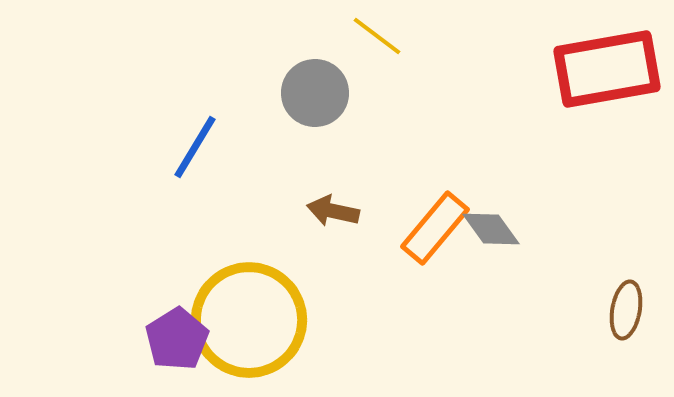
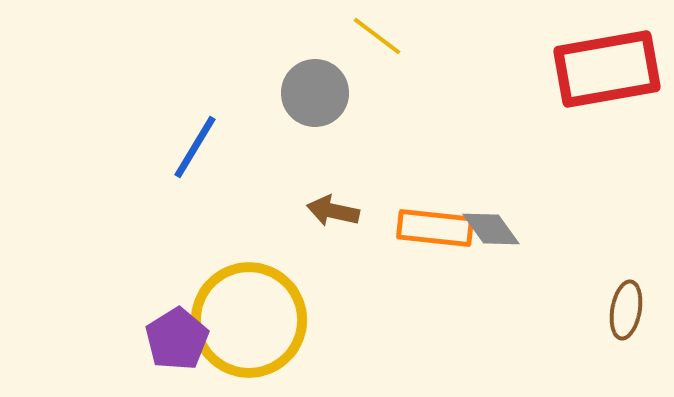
orange rectangle: rotated 56 degrees clockwise
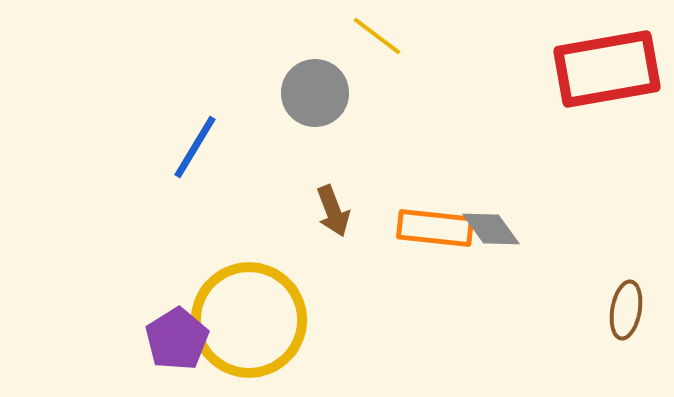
brown arrow: rotated 123 degrees counterclockwise
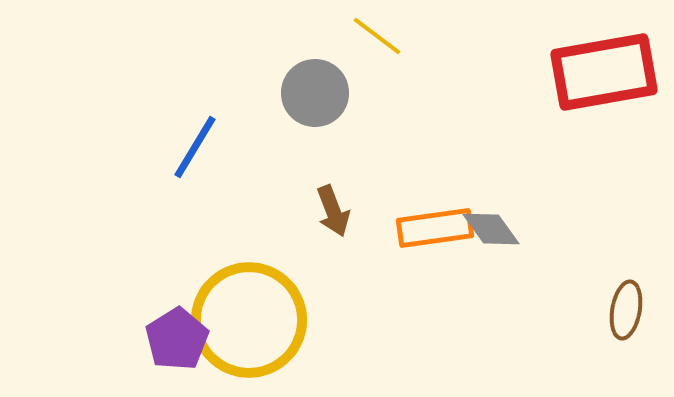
red rectangle: moved 3 px left, 3 px down
orange rectangle: rotated 14 degrees counterclockwise
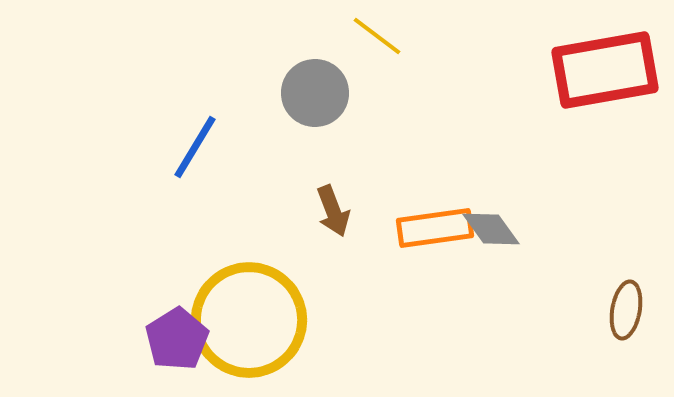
red rectangle: moved 1 px right, 2 px up
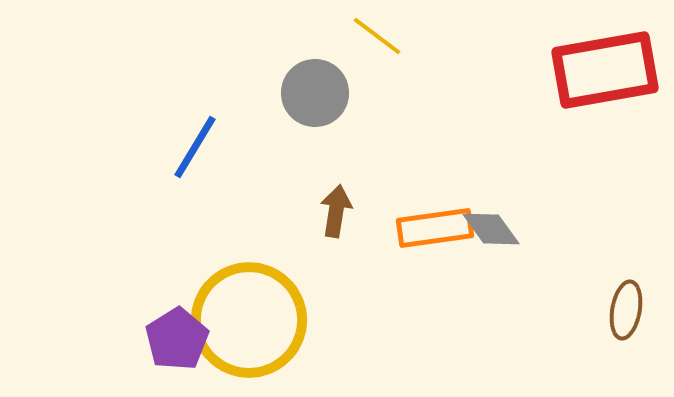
brown arrow: moved 3 px right; rotated 150 degrees counterclockwise
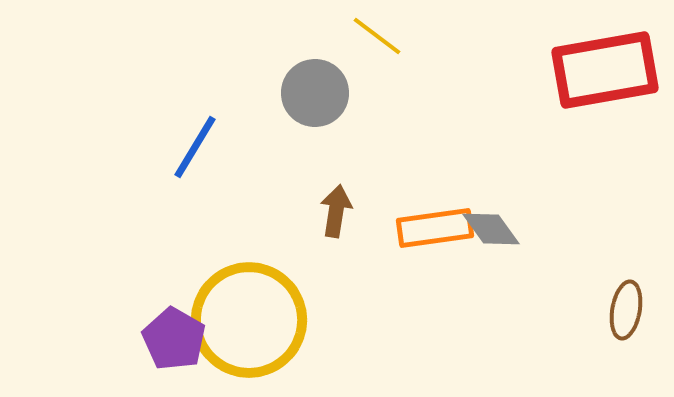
purple pentagon: moved 3 px left; rotated 10 degrees counterclockwise
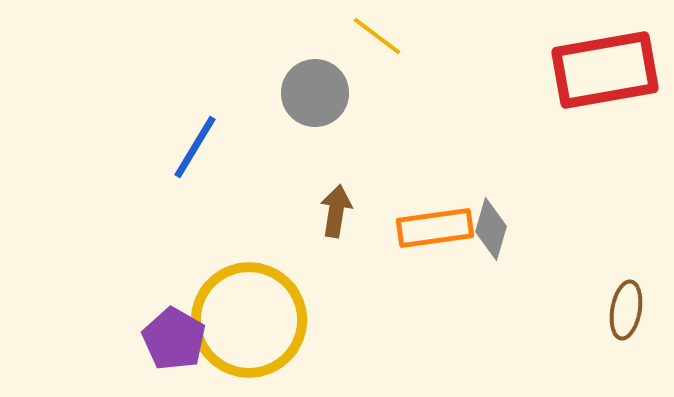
gray diamond: rotated 52 degrees clockwise
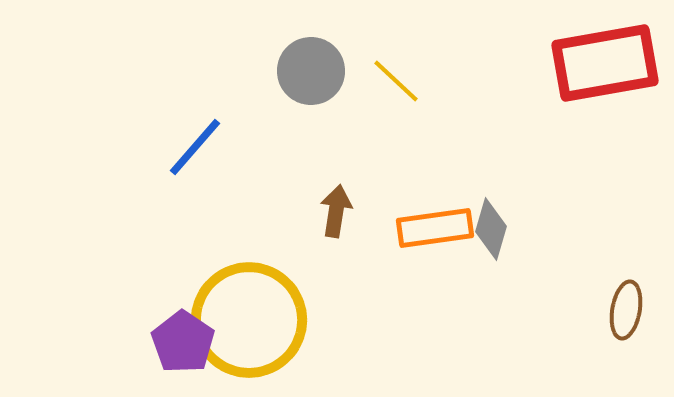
yellow line: moved 19 px right, 45 px down; rotated 6 degrees clockwise
red rectangle: moved 7 px up
gray circle: moved 4 px left, 22 px up
blue line: rotated 10 degrees clockwise
purple pentagon: moved 9 px right, 3 px down; rotated 4 degrees clockwise
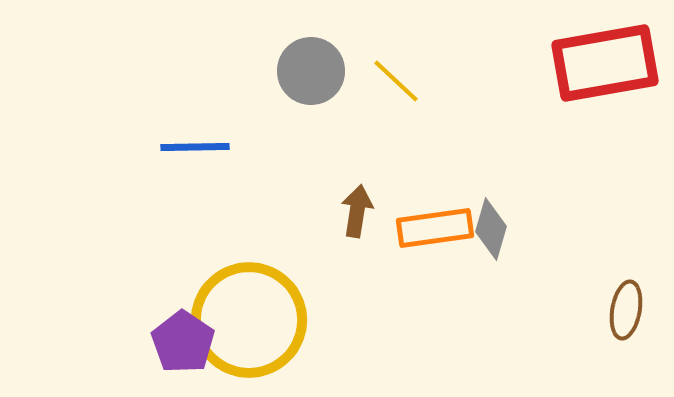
blue line: rotated 48 degrees clockwise
brown arrow: moved 21 px right
